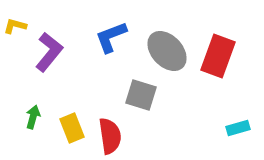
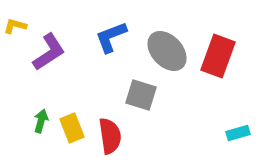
purple L-shape: rotated 18 degrees clockwise
green arrow: moved 8 px right, 4 px down
cyan rectangle: moved 5 px down
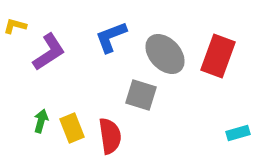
gray ellipse: moved 2 px left, 3 px down
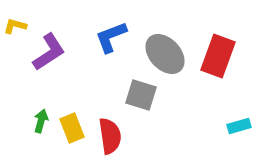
cyan rectangle: moved 1 px right, 7 px up
